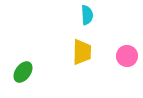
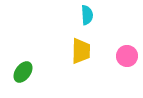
yellow trapezoid: moved 1 px left, 1 px up
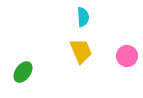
cyan semicircle: moved 4 px left, 2 px down
yellow trapezoid: rotated 24 degrees counterclockwise
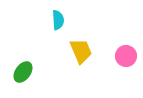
cyan semicircle: moved 25 px left, 3 px down
pink circle: moved 1 px left
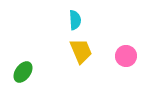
cyan semicircle: moved 17 px right
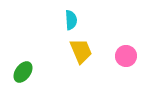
cyan semicircle: moved 4 px left
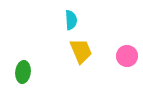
pink circle: moved 1 px right
green ellipse: rotated 30 degrees counterclockwise
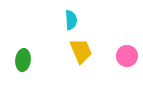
green ellipse: moved 12 px up
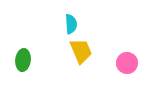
cyan semicircle: moved 4 px down
pink circle: moved 7 px down
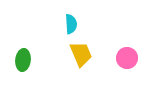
yellow trapezoid: moved 3 px down
pink circle: moved 5 px up
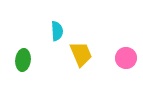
cyan semicircle: moved 14 px left, 7 px down
pink circle: moved 1 px left
